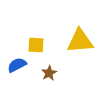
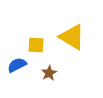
yellow triangle: moved 8 px left, 4 px up; rotated 36 degrees clockwise
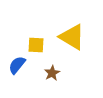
blue semicircle: rotated 24 degrees counterclockwise
brown star: moved 3 px right
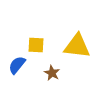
yellow triangle: moved 5 px right, 9 px down; rotated 24 degrees counterclockwise
brown star: rotated 14 degrees counterclockwise
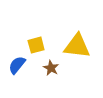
yellow square: rotated 18 degrees counterclockwise
brown star: moved 1 px left, 5 px up
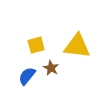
blue semicircle: moved 10 px right, 11 px down
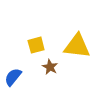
brown star: moved 1 px left, 1 px up
blue semicircle: moved 14 px left, 1 px down
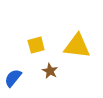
brown star: moved 4 px down
blue semicircle: moved 1 px down
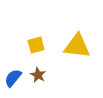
brown star: moved 12 px left, 4 px down
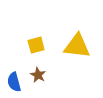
blue semicircle: moved 1 px right, 4 px down; rotated 54 degrees counterclockwise
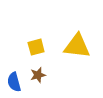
yellow square: moved 2 px down
brown star: rotated 28 degrees clockwise
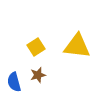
yellow square: rotated 18 degrees counterclockwise
